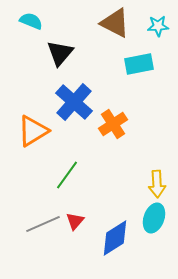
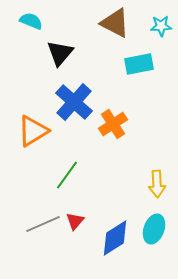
cyan star: moved 3 px right
cyan ellipse: moved 11 px down
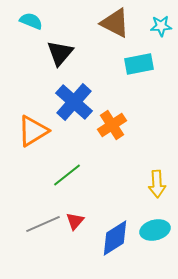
orange cross: moved 1 px left, 1 px down
green line: rotated 16 degrees clockwise
cyan ellipse: moved 1 px right, 1 px down; rotated 56 degrees clockwise
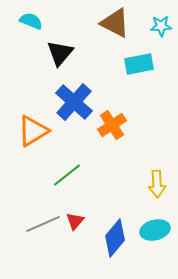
blue diamond: rotated 18 degrees counterclockwise
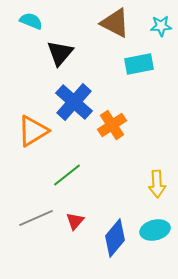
gray line: moved 7 px left, 6 px up
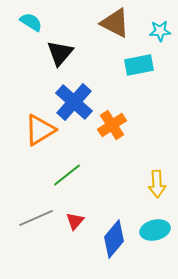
cyan semicircle: moved 1 px down; rotated 10 degrees clockwise
cyan star: moved 1 px left, 5 px down
cyan rectangle: moved 1 px down
orange triangle: moved 7 px right, 1 px up
blue diamond: moved 1 px left, 1 px down
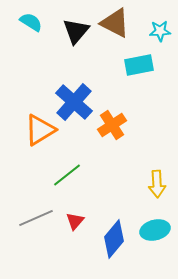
black triangle: moved 16 px right, 22 px up
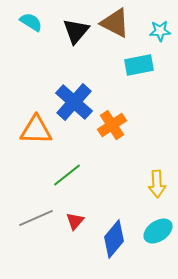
orange triangle: moved 4 px left; rotated 32 degrees clockwise
cyan ellipse: moved 3 px right, 1 px down; rotated 20 degrees counterclockwise
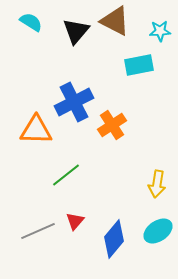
brown triangle: moved 2 px up
blue cross: rotated 21 degrees clockwise
green line: moved 1 px left
yellow arrow: rotated 12 degrees clockwise
gray line: moved 2 px right, 13 px down
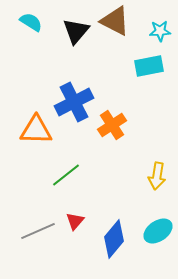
cyan rectangle: moved 10 px right, 1 px down
yellow arrow: moved 8 px up
